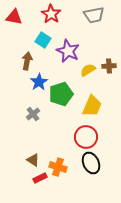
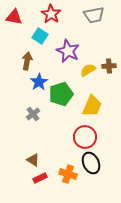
cyan square: moved 3 px left, 4 px up
red circle: moved 1 px left
orange cross: moved 10 px right, 7 px down
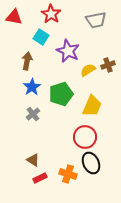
gray trapezoid: moved 2 px right, 5 px down
cyan square: moved 1 px right, 1 px down
brown cross: moved 1 px left, 1 px up; rotated 16 degrees counterclockwise
blue star: moved 7 px left, 5 px down
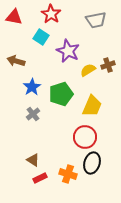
brown arrow: moved 11 px left; rotated 84 degrees counterclockwise
black ellipse: moved 1 px right; rotated 40 degrees clockwise
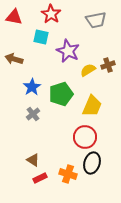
cyan square: rotated 21 degrees counterclockwise
brown arrow: moved 2 px left, 2 px up
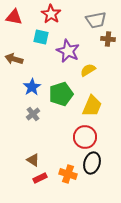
brown cross: moved 26 px up; rotated 24 degrees clockwise
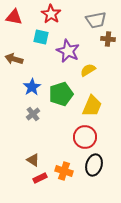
black ellipse: moved 2 px right, 2 px down
orange cross: moved 4 px left, 3 px up
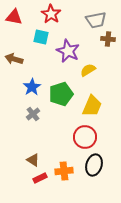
orange cross: rotated 24 degrees counterclockwise
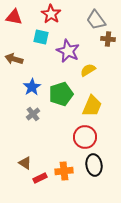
gray trapezoid: rotated 65 degrees clockwise
brown triangle: moved 8 px left, 3 px down
black ellipse: rotated 25 degrees counterclockwise
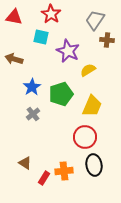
gray trapezoid: moved 1 px left; rotated 70 degrees clockwise
brown cross: moved 1 px left, 1 px down
red rectangle: moved 4 px right; rotated 32 degrees counterclockwise
